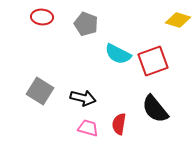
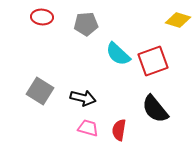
gray pentagon: rotated 25 degrees counterclockwise
cyan semicircle: rotated 16 degrees clockwise
red semicircle: moved 6 px down
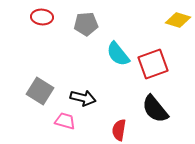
cyan semicircle: rotated 8 degrees clockwise
red square: moved 3 px down
pink trapezoid: moved 23 px left, 7 px up
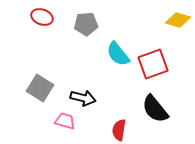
red ellipse: rotated 15 degrees clockwise
gray square: moved 3 px up
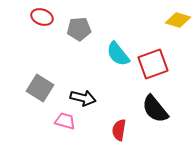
gray pentagon: moved 7 px left, 5 px down
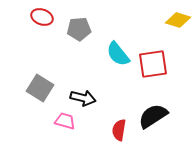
red square: rotated 12 degrees clockwise
black semicircle: moved 2 px left, 7 px down; rotated 96 degrees clockwise
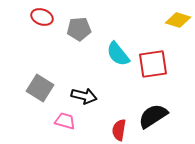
black arrow: moved 1 px right, 2 px up
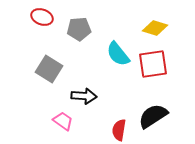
yellow diamond: moved 23 px left, 8 px down
gray square: moved 9 px right, 19 px up
black arrow: rotated 10 degrees counterclockwise
pink trapezoid: moved 2 px left; rotated 20 degrees clockwise
